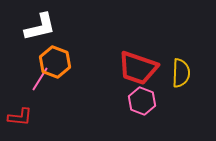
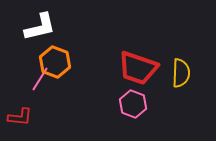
pink hexagon: moved 9 px left, 3 px down
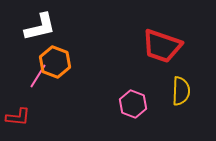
red trapezoid: moved 24 px right, 22 px up
yellow semicircle: moved 18 px down
pink line: moved 2 px left, 3 px up
red L-shape: moved 2 px left
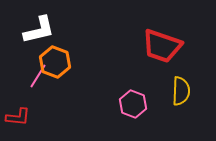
white L-shape: moved 1 px left, 3 px down
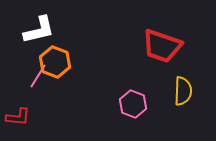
yellow semicircle: moved 2 px right
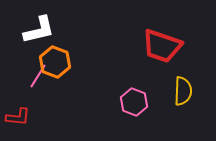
pink hexagon: moved 1 px right, 2 px up
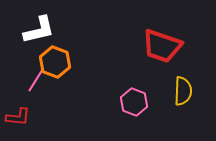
pink line: moved 2 px left, 4 px down
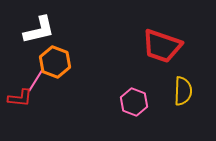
red L-shape: moved 2 px right, 19 px up
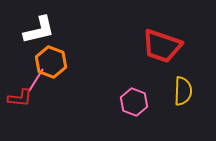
orange hexagon: moved 4 px left
